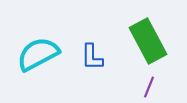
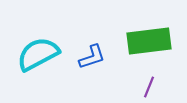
green rectangle: moved 1 px right; rotated 69 degrees counterclockwise
blue L-shape: rotated 108 degrees counterclockwise
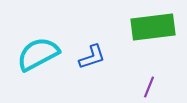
green rectangle: moved 4 px right, 14 px up
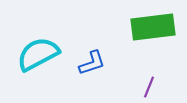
blue L-shape: moved 6 px down
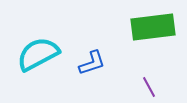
purple line: rotated 50 degrees counterclockwise
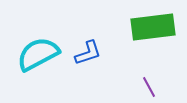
blue L-shape: moved 4 px left, 10 px up
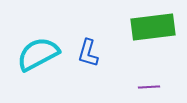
blue L-shape: rotated 124 degrees clockwise
purple line: rotated 65 degrees counterclockwise
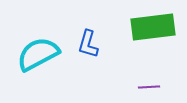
blue L-shape: moved 9 px up
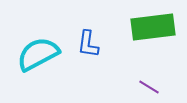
blue L-shape: rotated 8 degrees counterclockwise
purple line: rotated 35 degrees clockwise
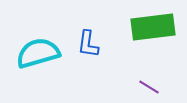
cyan semicircle: moved 1 px up; rotated 12 degrees clockwise
